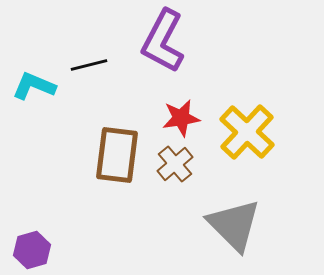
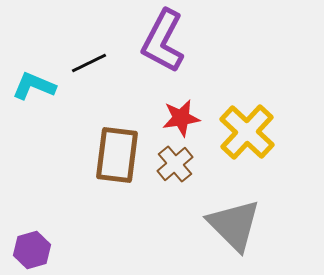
black line: moved 2 px up; rotated 12 degrees counterclockwise
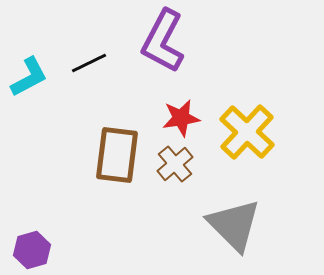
cyan L-shape: moved 5 px left, 9 px up; rotated 129 degrees clockwise
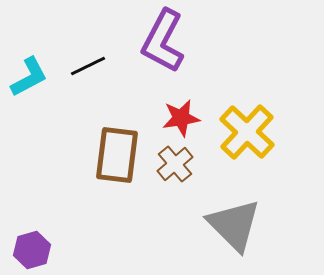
black line: moved 1 px left, 3 px down
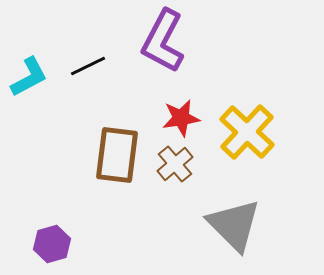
purple hexagon: moved 20 px right, 6 px up
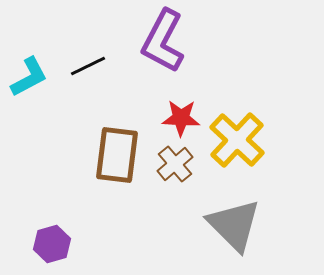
red star: rotated 12 degrees clockwise
yellow cross: moved 10 px left, 8 px down
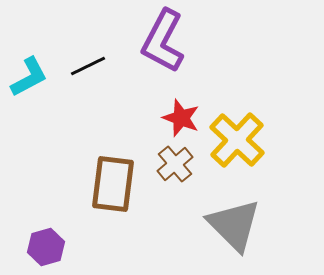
red star: rotated 18 degrees clockwise
brown rectangle: moved 4 px left, 29 px down
purple hexagon: moved 6 px left, 3 px down
